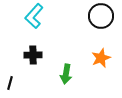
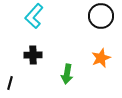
green arrow: moved 1 px right
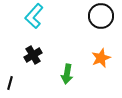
black cross: rotated 30 degrees counterclockwise
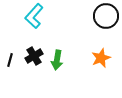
black circle: moved 5 px right
black cross: moved 1 px right, 1 px down
green arrow: moved 10 px left, 14 px up
black line: moved 23 px up
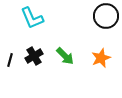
cyan L-shape: moved 2 px left, 2 px down; rotated 65 degrees counterclockwise
green arrow: moved 8 px right, 4 px up; rotated 54 degrees counterclockwise
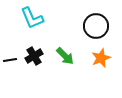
black circle: moved 10 px left, 10 px down
black line: rotated 64 degrees clockwise
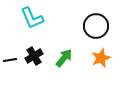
green arrow: moved 1 px left, 2 px down; rotated 96 degrees counterclockwise
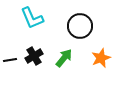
black circle: moved 16 px left
